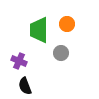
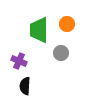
black semicircle: rotated 24 degrees clockwise
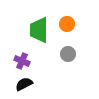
gray circle: moved 7 px right, 1 px down
purple cross: moved 3 px right
black semicircle: moved 1 px left, 2 px up; rotated 60 degrees clockwise
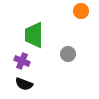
orange circle: moved 14 px right, 13 px up
green trapezoid: moved 5 px left, 5 px down
black semicircle: rotated 132 degrees counterclockwise
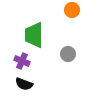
orange circle: moved 9 px left, 1 px up
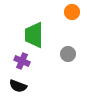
orange circle: moved 2 px down
black semicircle: moved 6 px left, 2 px down
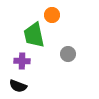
orange circle: moved 20 px left, 3 px down
green trapezoid: rotated 12 degrees counterclockwise
purple cross: rotated 21 degrees counterclockwise
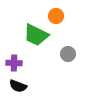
orange circle: moved 4 px right, 1 px down
green trapezoid: moved 2 px right; rotated 52 degrees counterclockwise
purple cross: moved 8 px left, 2 px down
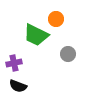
orange circle: moved 3 px down
purple cross: rotated 14 degrees counterclockwise
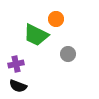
purple cross: moved 2 px right, 1 px down
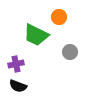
orange circle: moved 3 px right, 2 px up
gray circle: moved 2 px right, 2 px up
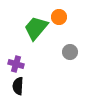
green trapezoid: moved 7 px up; rotated 104 degrees clockwise
purple cross: rotated 28 degrees clockwise
black semicircle: rotated 72 degrees clockwise
